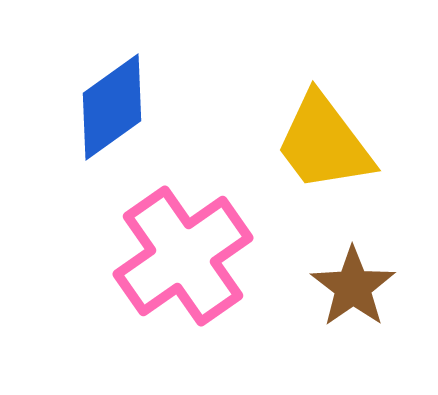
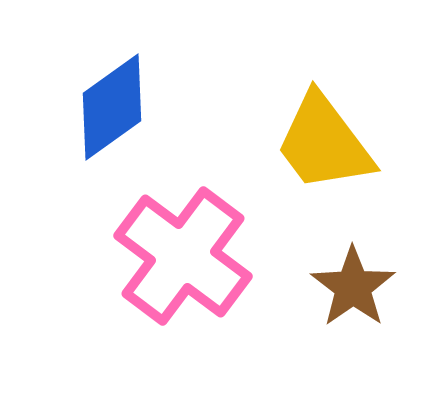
pink cross: rotated 18 degrees counterclockwise
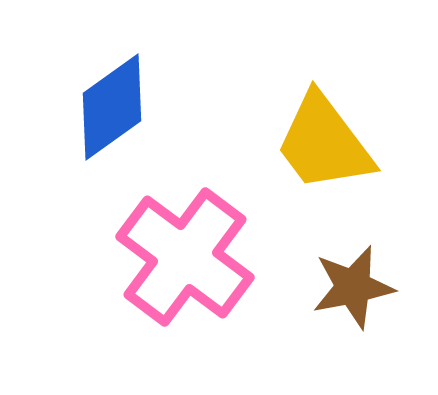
pink cross: moved 2 px right, 1 px down
brown star: rotated 24 degrees clockwise
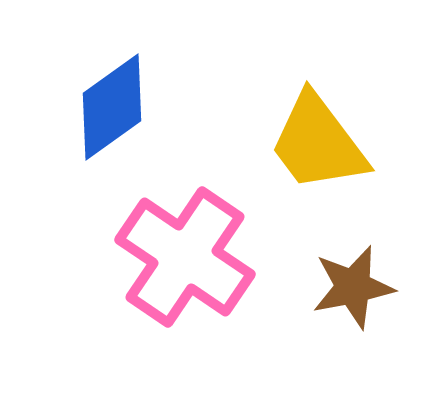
yellow trapezoid: moved 6 px left
pink cross: rotated 3 degrees counterclockwise
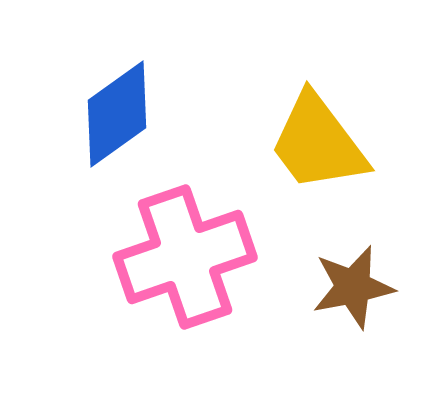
blue diamond: moved 5 px right, 7 px down
pink cross: rotated 37 degrees clockwise
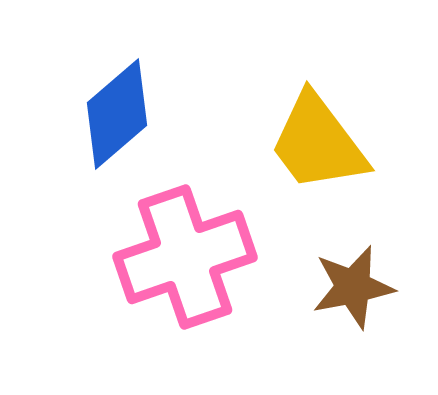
blue diamond: rotated 5 degrees counterclockwise
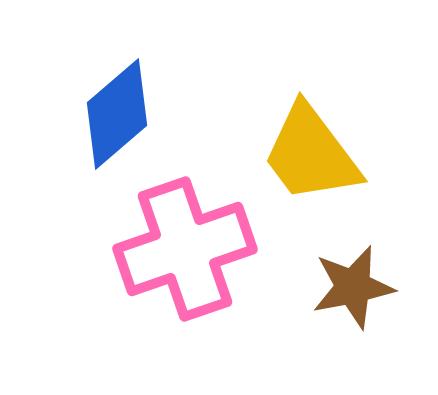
yellow trapezoid: moved 7 px left, 11 px down
pink cross: moved 8 px up
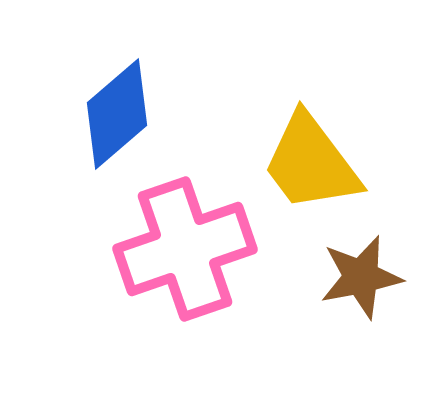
yellow trapezoid: moved 9 px down
brown star: moved 8 px right, 10 px up
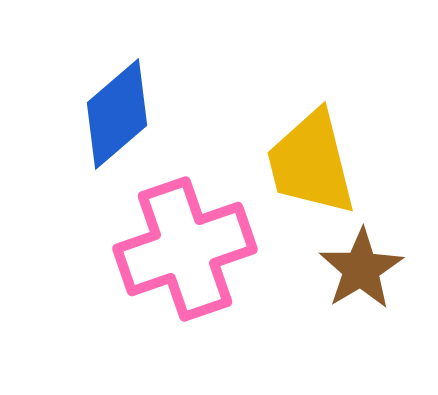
yellow trapezoid: rotated 23 degrees clockwise
brown star: moved 8 px up; rotated 20 degrees counterclockwise
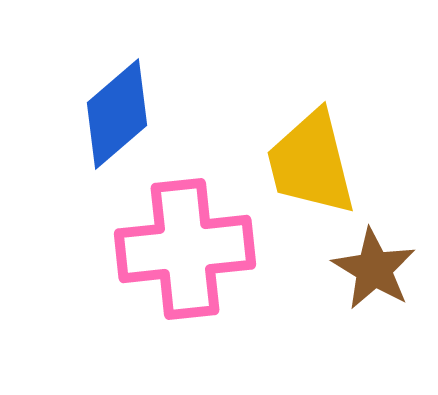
pink cross: rotated 13 degrees clockwise
brown star: moved 13 px right; rotated 10 degrees counterclockwise
